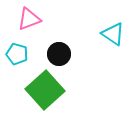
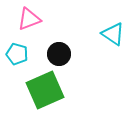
green square: rotated 18 degrees clockwise
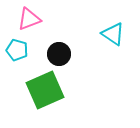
cyan pentagon: moved 4 px up
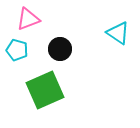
pink triangle: moved 1 px left
cyan triangle: moved 5 px right, 1 px up
black circle: moved 1 px right, 5 px up
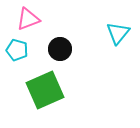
cyan triangle: rotated 35 degrees clockwise
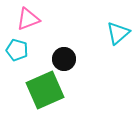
cyan triangle: rotated 10 degrees clockwise
black circle: moved 4 px right, 10 px down
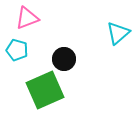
pink triangle: moved 1 px left, 1 px up
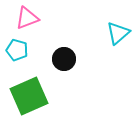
green square: moved 16 px left, 6 px down
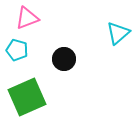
green square: moved 2 px left, 1 px down
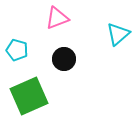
pink triangle: moved 30 px right
cyan triangle: moved 1 px down
green square: moved 2 px right, 1 px up
